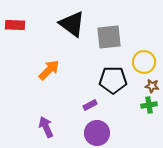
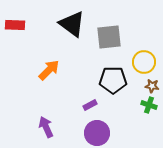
green cross: rotated 28 degrees clockwise
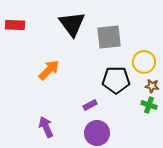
black triangle: rotated 16 degrees clockwise
black pentagon: moved 3 px right
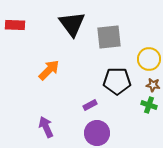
yellow circle: moved 5 px right, 3 px up
black pentagon: moved 1 px right, 1 px down
brown star: moved 1 px right, 1 px up
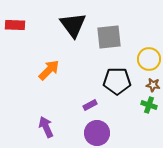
black triangle: moved 1 px right, 1 px down
